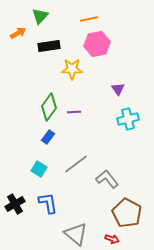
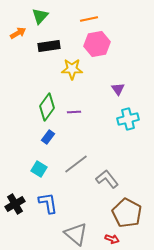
green diamond: moved 2 px left
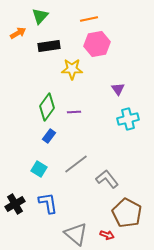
blue rectangle: moved 1 px right, 1 px up
red arrow: moved 5 px left, 4 px up
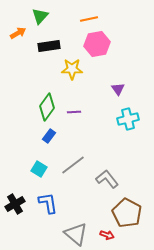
gray line: moved 3 px left, 1 px down
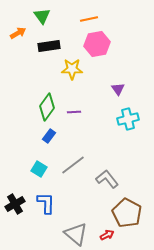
green triangle: moved 2 px right; rotated 18 degrees counterclockwise
blue L-shape: moved 2 px left; rotated 10 degrees clockwise
red arrow: rotated 48 degrees counterclockwise
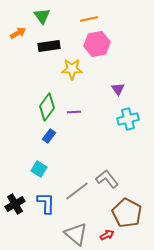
gray line: moved 4 px right, 26 px down
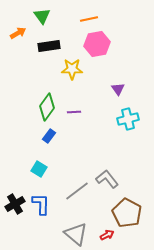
blue L-shape: moved 5 px left, 1 px down
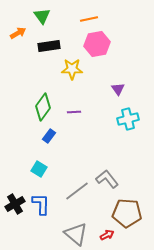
green diamond: moved 4 px left
brown pentagon: rotated 24 degrees counterclockwise
